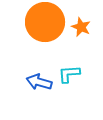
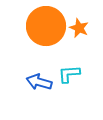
orange circle: moved 1 px right, 4 px down
orange star: moved 2 px left, 1 px down
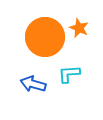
orange circle: moved 1 px left, 11 px down
blue arrow: moved 6 px left, 2 px down
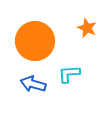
orange star: moved 8 px right
orange circle: moved 10 px left, 4 px down
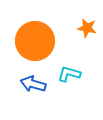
orange star: rotated 12 degrees counterclockwise
cyan L-shape: rotated 20 degrees clockwise
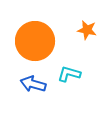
orange star: moved 2 px down
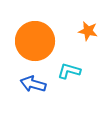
orange star: moved 1 px right, 1 px down
cyan L-shape: moved 3 px up
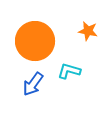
blue arrow: rotated 70 degrees counterclockwise
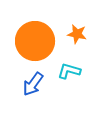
orange star: moved 11 px left, 3 px down
